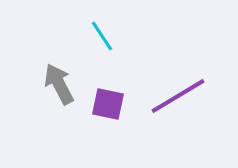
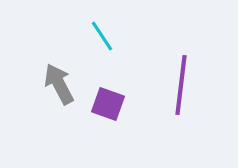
purple line: moved 3 px right, 11 px up; rotated 52 degrees counterclockwise
purple square: rotated 8 degrees clockwise
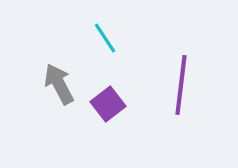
cyan line: moved 3 px right, 2 px down
purple square: rotated 32 degrees clockwise
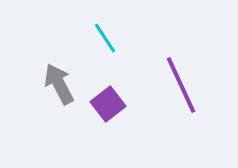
purple line: rotated 32 degrees counterclockwise
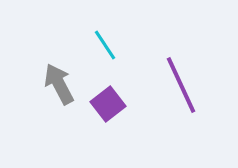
cyan line: moved 7 px down
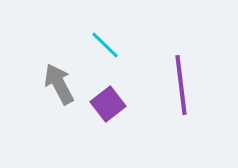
cyan line: rotated 12 degrees counterclockwise
purple line: rotated 18 degrees clockwise
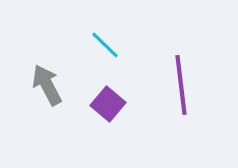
gray arrow: moved 12 px left, 1 px down
purple square: rotated 12 degrees counterclockwise
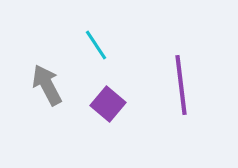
cyan line: moved 9 px left; rotated 12 degrees clockwise
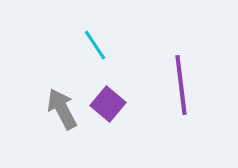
cyan line: moved 1 px left
gray arrow: moved 15 px right, 24 px down
